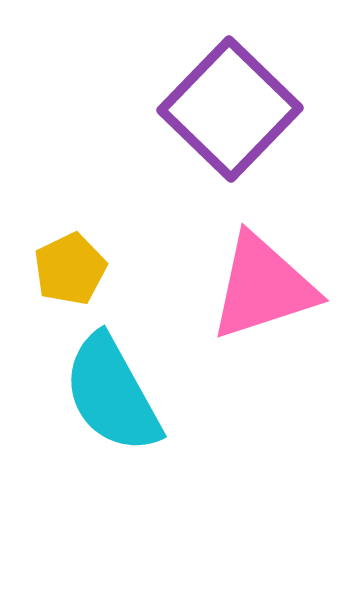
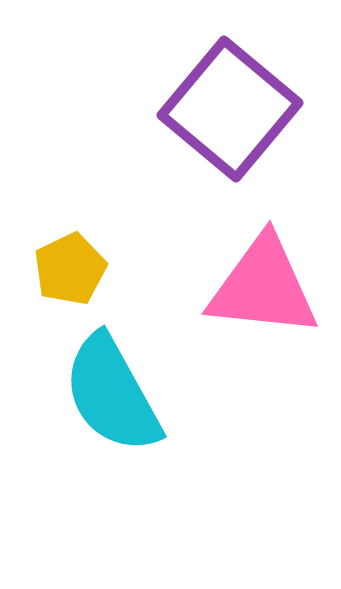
purple square: rotated 4 degrees counterclockwise
pink triangle: rotated 24 degrees clockwise
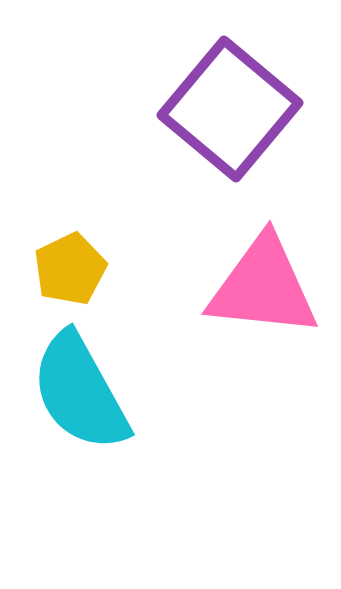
cyan semicircle: moved 32 px left, 2 px up
